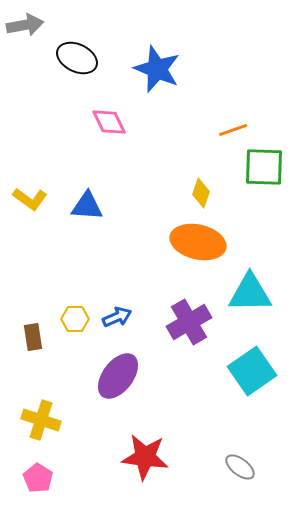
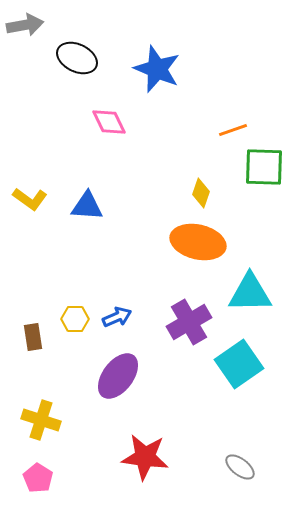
cyan square: moved 13 px left, 7 px up
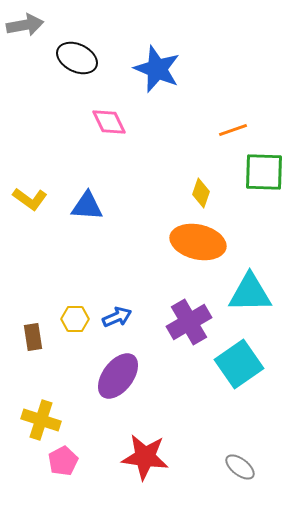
green square: moved 5 px down
pink pentagon: moved 25 px right, 17 px up; rotated 12 degrees clockwise
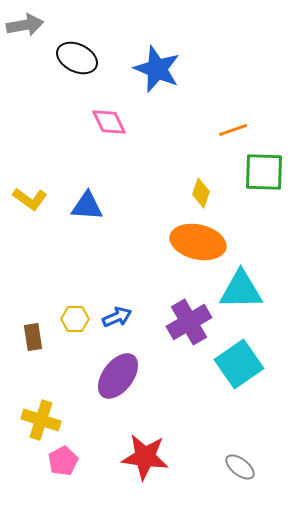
cyan triangle: moved 9 px left, 3 px up
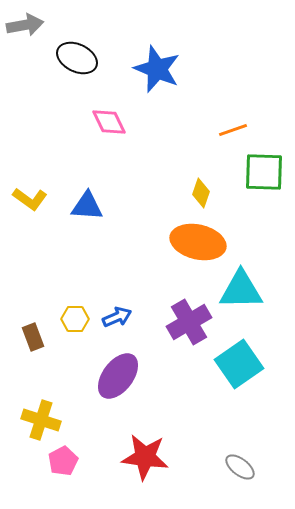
brown rectangle: rotated 12 degrees counterclockwise
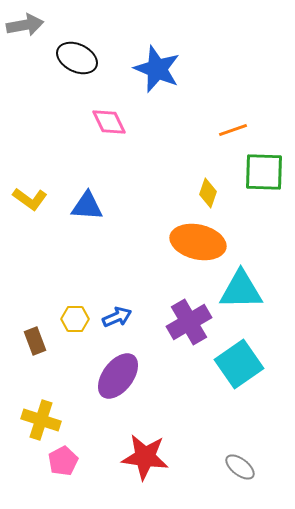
yellow diamond: moved 7 px right
brown rectangle: moved 2 px right, 4 px down
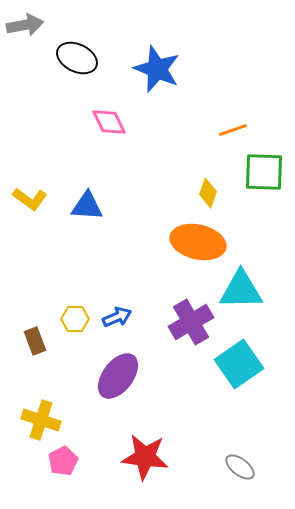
purple cross: moved 2 px right
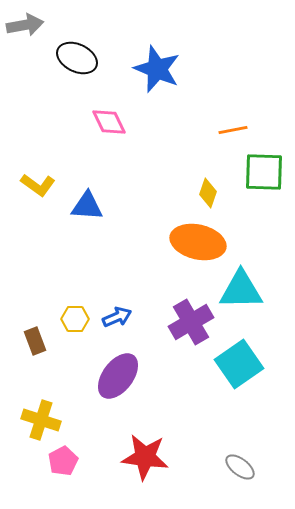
orange line: rotated 8 degrees clockwise
yellow L-shape: moved 8 px right, 14 px up
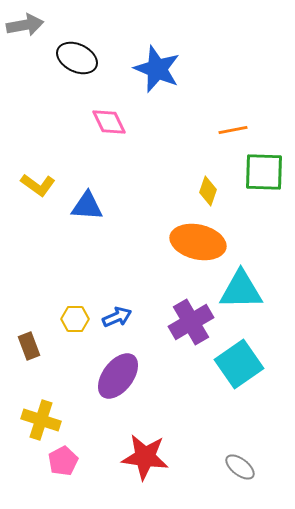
yellow diamond: moved 2 px up
brown rectangle: moved 6 px left, 5 px down
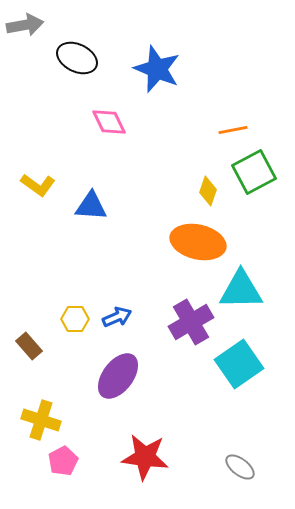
green square: moved 10 px left; rotated 30 degrees counterclockwise
blue triangle: moved 4 px right
brown rectangle: rotated 20 degrees counterclockwise
